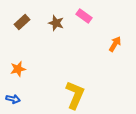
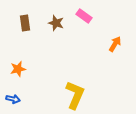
brown rectangle: moved 3 px right, 1 px down; rotated 56 degrees counterclockwise
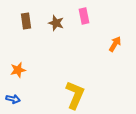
pink rectangle: rotated 42 degrees clockwise
brown rectangle: moved 1 px right, 2 px up
orange star: moved 1 px down
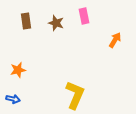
orange arrow: moved 4 px up
